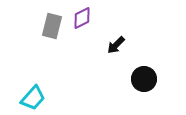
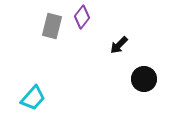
purple diamond: moved 1 px up; rotated 25 degrees counterclockwise
black arrow: moved 3 px right
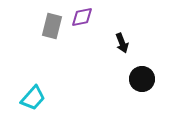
purple diamond: rotated 40 degrees clockwise
black arrow: moved 3 px right, 2 px up; rotated 66 degrees counterclockwise
black circle: moved 2 px left
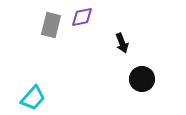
gray rectangle: moved 1 px left, 1 px up
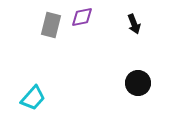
black arrow: moved 12 px right, 19 px up
black circle: moved 4 px left, 4 px down
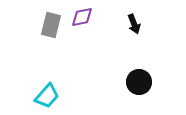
black circle: moved 1 px right, 1 px up
cyan trapezoid: moved 14 px right, 2 px up
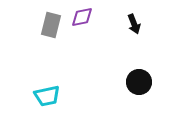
cyan trapezoid: rotated 36 degrees clockwise
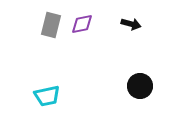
purple diamond: moved 7 px down
black arrow: moved 3 px left; rotated 54 degrees counterclockwise
black circle: moved 1 px right, 4 px down
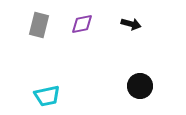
gray rectangle: moved 12 px left
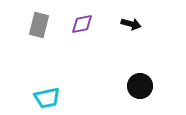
cyan trapezoid: moved 2 px down
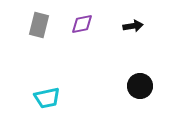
black arrow: moved 2 px right, 2 px down; rotated 24 degrees counterclockwise
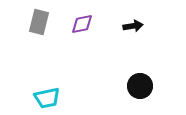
gray rectangle: moved 3 px up
